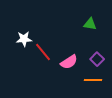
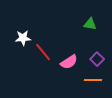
white star: moved 1 px left, 1 px up
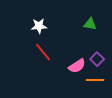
white star: moved 16 px right, 12 px up
pink semicircle: moved 8 px right, 4 px down
orange line: moved 2 px right
